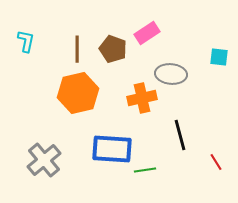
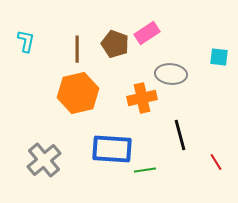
brown pentagon: moved 2 px right, 5 px up
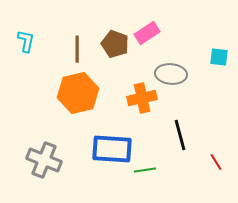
gray cross: rotated 28 degrees counterclockwise
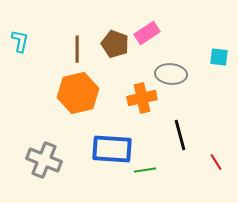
cyan L-shape: moved 6 px left
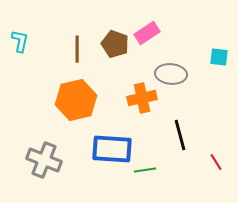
orange hexagon: moved 2 px left, 7 px down
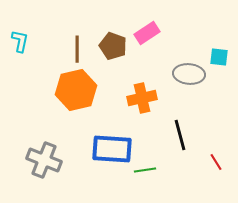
brown pentagon: moved 2 px left, 2 px down
gray ellipse: moved 18 px right
orange hexagon: moved 10 px up
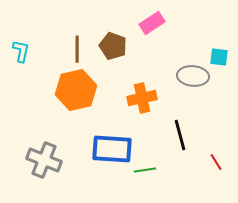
pink rectangle: moved 5 px right, 10 px up
cyan L-shape: moved 1 px right, 10 px down
gray ellipse: moved 4 px right, 2 px down
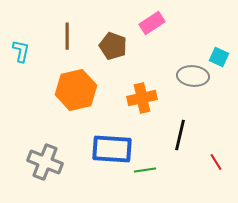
brown line: moved 10 px left, 13 px up
cyan square: rotated 18 degrees clockwise
black line: rotated 28 degrees clockwise
gray cross: moved 1 px right, 2 px down
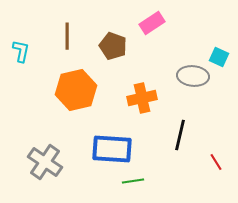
gray cross: rotated 12 degrees clockwise
green line: moved 12 px left, 11 px down
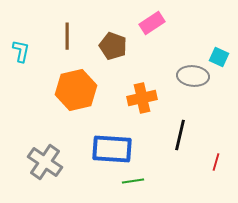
red line: rotated 48 degrees clockwise
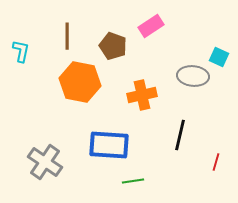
pink rectangle: moved 1 px left, 3 px down
orange hexagon: moved 4 px right, 8 px up; rotated 24 degrees clockwise
orange cross: moved 3 px up
blue rectangle: moved 3 px left, 4 px up
